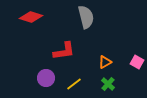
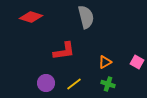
purple circle: moved 5 px down
green cross: rotated 24 degrees counterclockwise
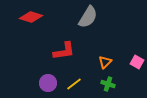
gray semicircle: moved 2 px right; rotated 45 degrees clockwise
orange triangle: rotated 16 degrees counterclockwise
purple circle: moved 2 px right
